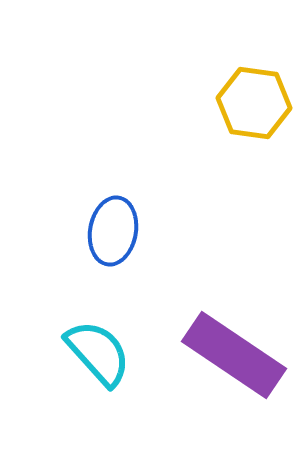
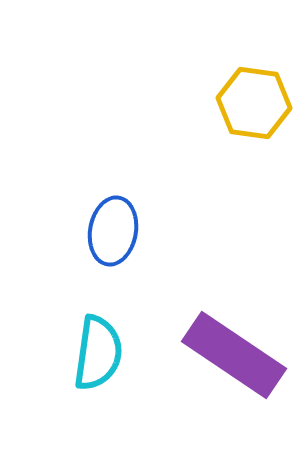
cyan semicircle: rotated 50 degrees clockwise
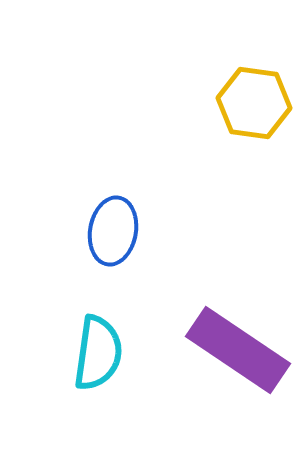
purple rectangle: moved 4 px right, 5 px up
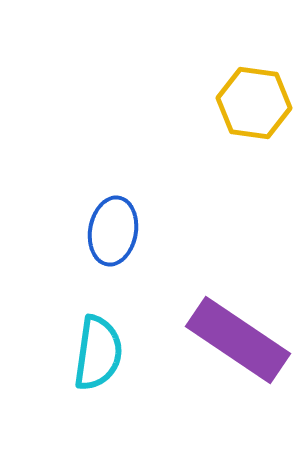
purple rectangle: moved 10 px up
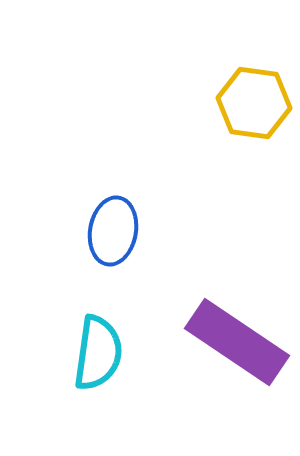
purple rectangle: moved 1 px left, 2 px down
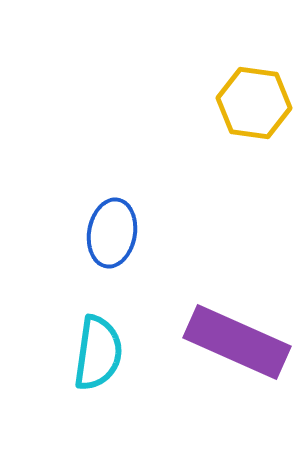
blue ellipse: moved 1 px left, 2 px down
purple rectangle: rotated 10 degrees counterclockwise
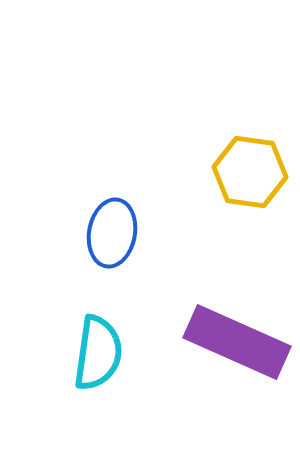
yellow hexagon: moved 4 px left, 69 px down
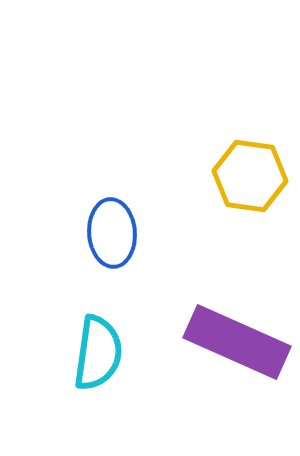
yellow hexagon: moved 4 px down
blue ellipse: rotated 14 degrees counterclockwise
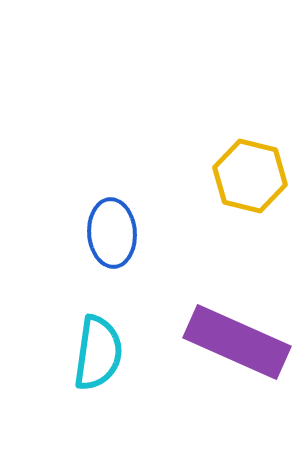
yellow hexagon: rotated 6 degrees clockwise
